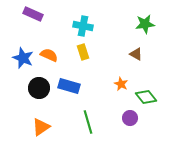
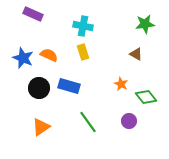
purple circle: moved 1 px left, 3 px down
green line: rotated 20 degrees counterclockwise
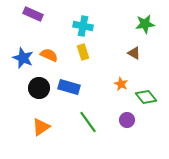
brown triangle: moved 2 px left, 1 px up
blue rectangle: moved 1 px down
purple circle: moved 2 px left, 1 px up
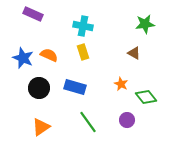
blue rectangle: moved 6 px right
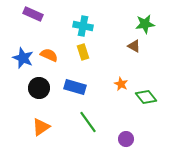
brown triangle: moved 7 px up
purple circle: moved 1 px left, 19 px down
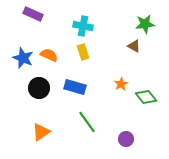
orange star: rotated 16 degrees clockwise
green line: moved 1 px left
orange triangle: moved 5 px down
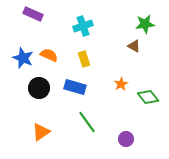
cyan cross: rotated 30 degrees counterclockwise
yellow rectangle: moved 1 px right, 7 px down
green diamond: moved 2 px right
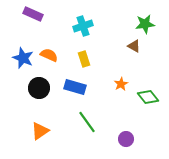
orange triangle: moved 1 px left, 1 px up
